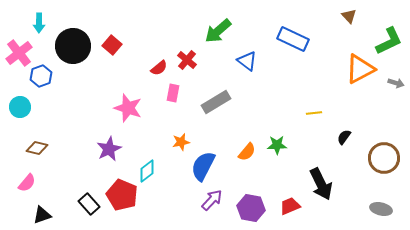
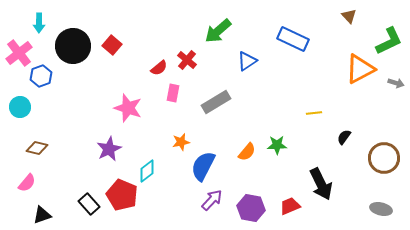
blue triangle: rotated 50 degrees clockwise
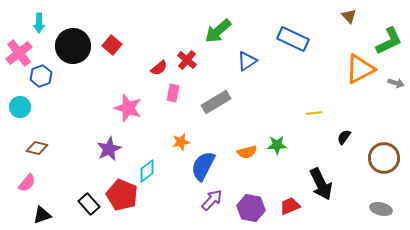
orange semicircle: rotated 36 degrees clockwise
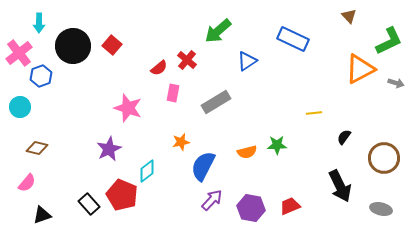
black arrow: moved 19 px right, 2 px down
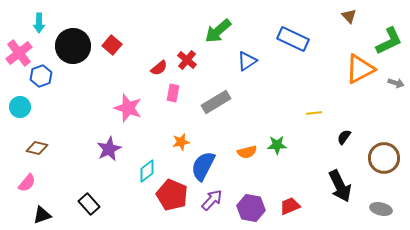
red pentagon: moved 50 px right
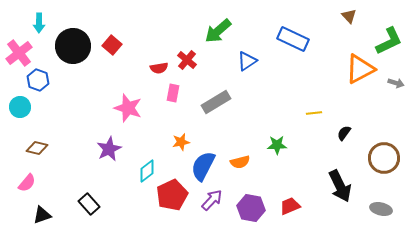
red semicircle: rotated 30 degrees clockwise
blue hexagon: moved 3 px left, 4 px down; rotated 20 degrees counterclockwise
black semicircle: moved 4 px up
orange semicircle: moved 7 px left, 10 px down
red pentagon: rotated 24 degrees clockwise
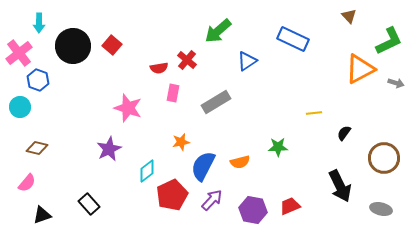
green star: moved 1 px right, 2 px down
purple hexagon: moved 2 px right, 2 px down
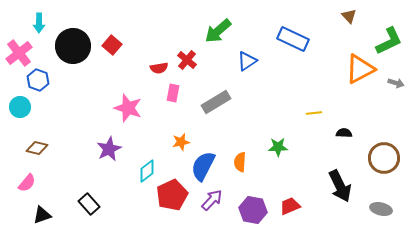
black semicircle: rotated 56 degrees clockwise
orange semicircle: rotated 108 degrees clockwise
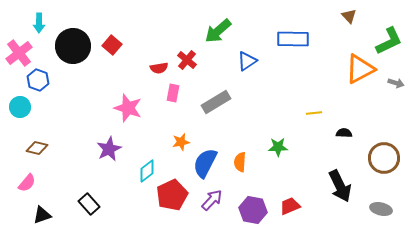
blue rectangle: rotated 24 degrees counterclockwise
blue semicircle: moved 2 px right, 3 px up
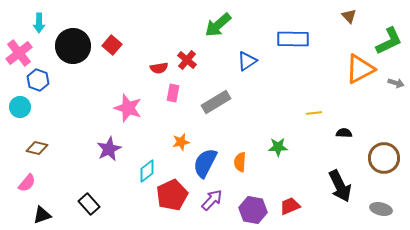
green arrow: moved 6 px up
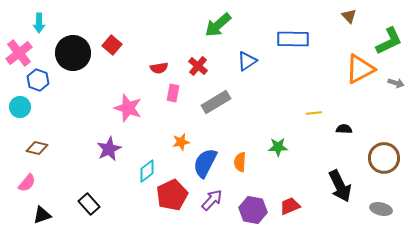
black circle: moved 7 px down
red cross: moved 11 px right, 6 px down
black semicircle: moved 4 px up
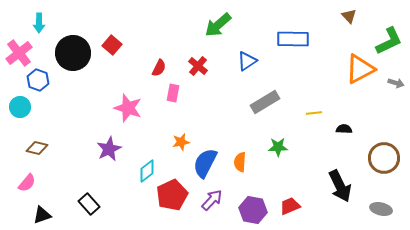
red semicircle: rotated 54 degrees counterclockwise
gray rectangle: moved 49 px right
